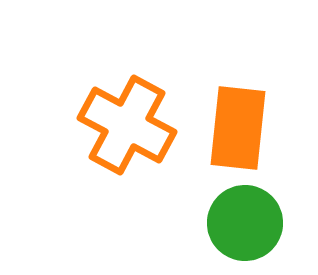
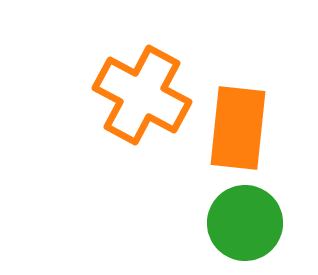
orange cross: moved 15 px right, 30 px up
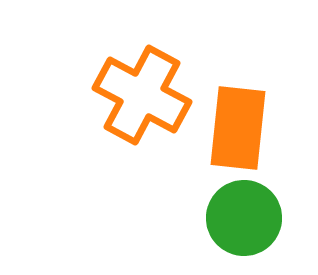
green circle: moved 1 px left, 5 px up
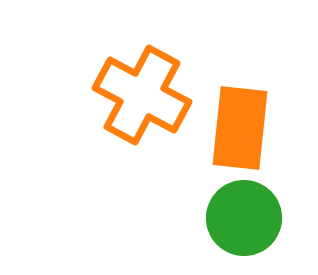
orange rectangle: moved 2 px right
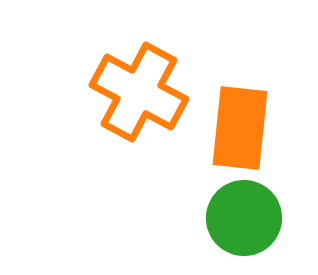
orange cross: moved 3 px left, 3 px up
